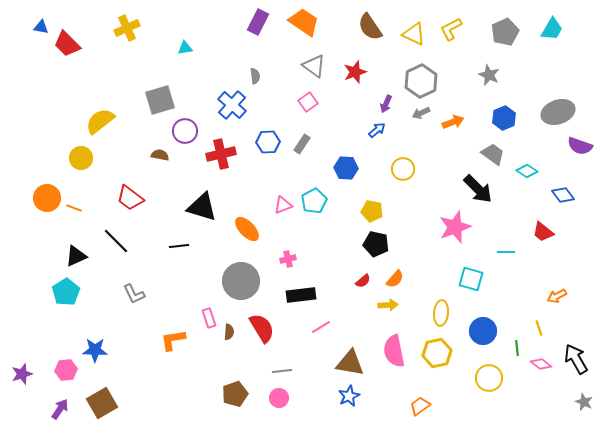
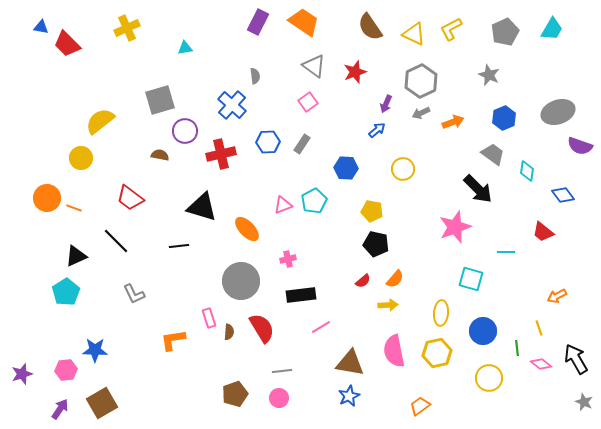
cyan diamond at (527, 171): rotated 65 degrees clockwise
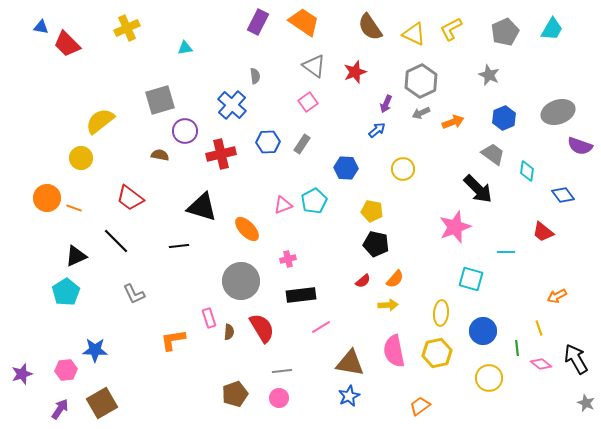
gray star at (584, 402): moved 2 px right, 1 px down
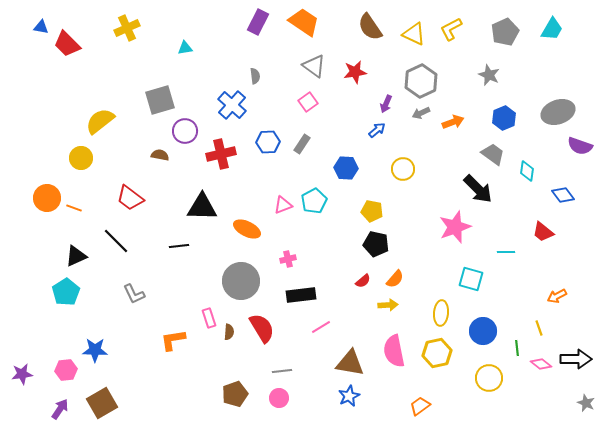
red star at (355, 72): rotated 10 degrees clockwise
black triangle at (202, 207): rotated 16 degrees counterclockwise
orange ellipse at (247, 229): rotated 20 degrees counterclockwise
black arrow at (576, 359): rotated 120 degrees clockwise
purple star at (22, 374): rotated 10 degrees clockwise
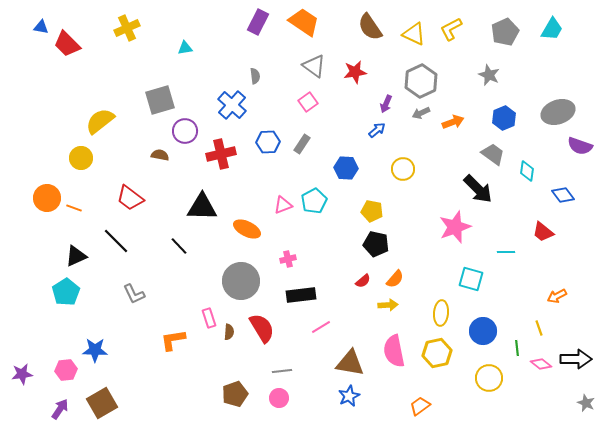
black line at (179, 246): rotated 54 degrees clockwise
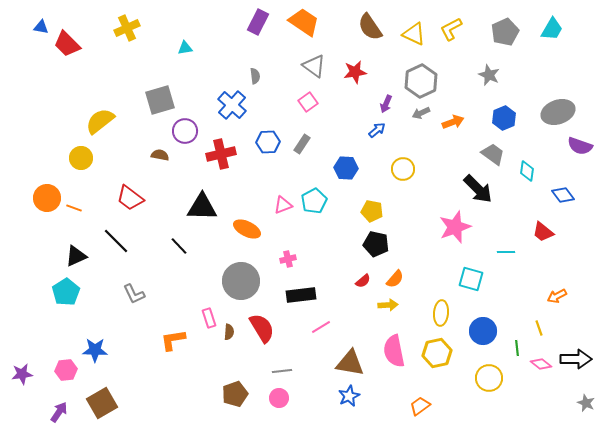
purple arrow at (60, 409): moved 1 px left, 3 px down
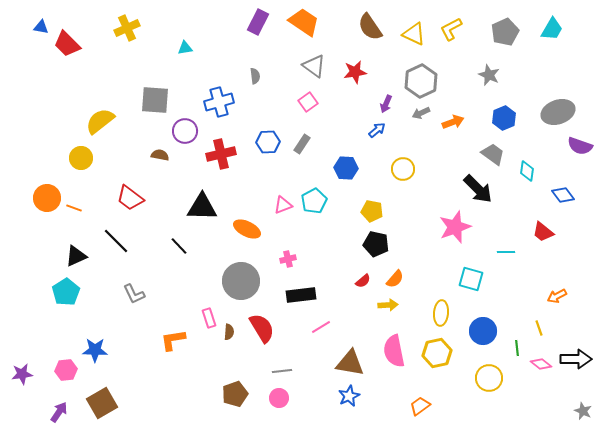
gray square at (160, 100): moved 5 px left; rotated 20 degrees clockwise
blue cross at (232, 105): moved 13 px left, 3 px up; rotated 32 degrees clockwise
gray star at (586, 403): moved 3 px left, 8 px down
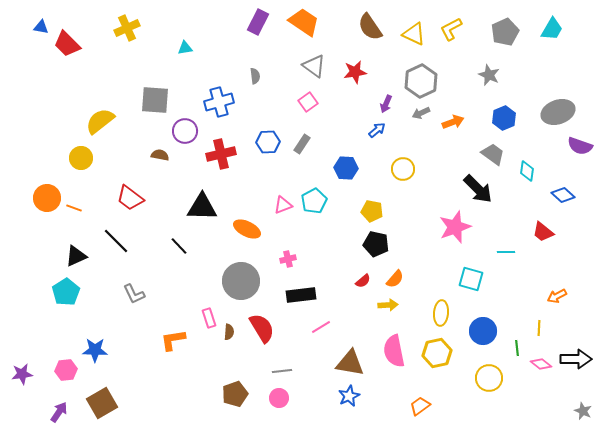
blue diamond at (563, 195): rotated 10 degrees counterclockwise
yellow line at (539, 328): rotated 21 degrees clockwise
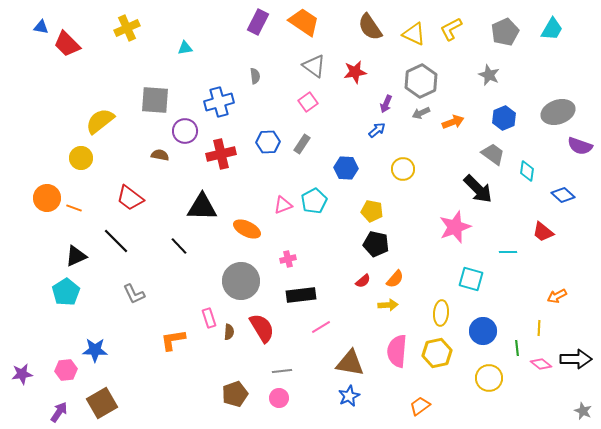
cyan line at (506, 252): moved 2 px right
pink semicircle at (394, 351): moved 3 px right; rotated 16 degrees clockwise
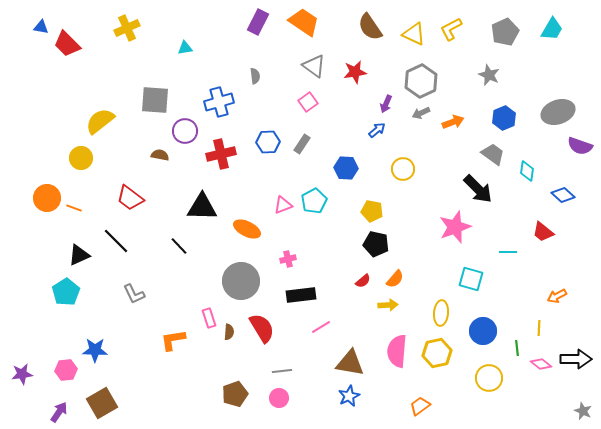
black triangle at (76, 256): moved 3 px right, 1 px up
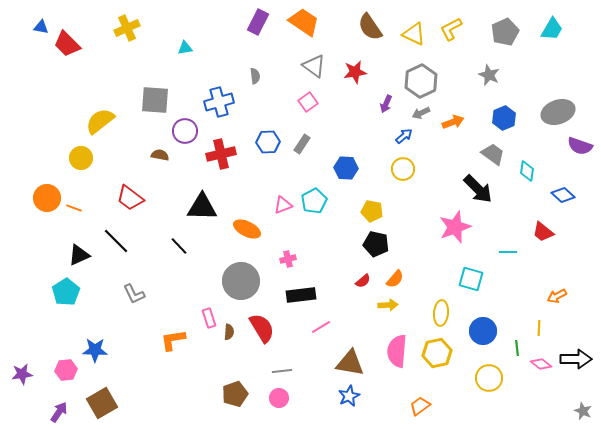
blue arrow at (377, 130): moved 27 px right, 6 px down
